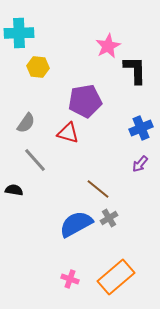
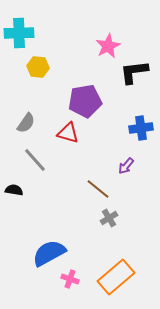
black L-shape: moved 1 px left, 2 px down; rotated 96 degrees counterclockwise
blue cross: rotated 15 degrees clockwise
purple arrow: moved 14 px left, 2 px down
blue semicircle: moved 27 px left, 29 px down
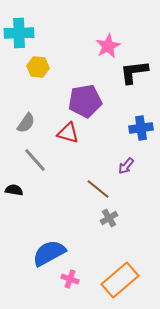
orange rectangle: moved 4 px right, 3 px down
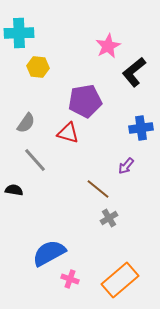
black L-shape: rotated 32 degrees counterclockwise
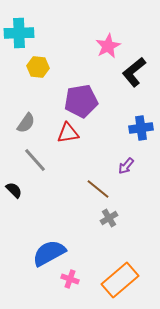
purple pentagon: moved 4 px left
red triangle: rotated 25 degrees counterclockwise
black semicircle: rotated 36 degrees clockwise
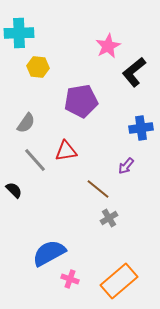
red triangle: moved 2 px left, 18 px down
orange rectangle: moved 1 px left, 1 px down
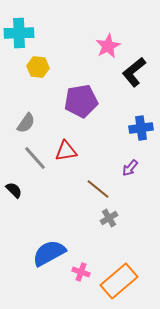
gray line: moved 2 px up
purple arrow: moved 4 px right, 2 px down
pink cross: moved 11 px right, 7 px up
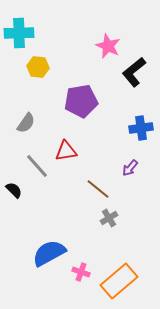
pink star: rotated 20 degrees counterclockwise
gray line: moved 2 px right, 8 px down
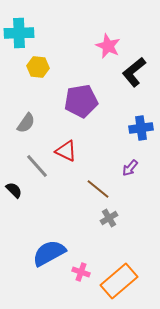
red triangle: rotated 35 degrees clockwise
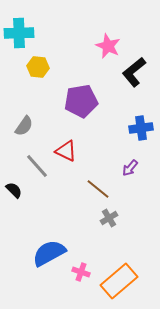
gray semicircle: moved 2 px left, 3 px down
